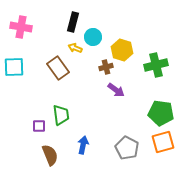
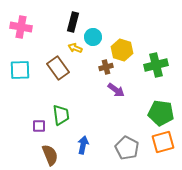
cyan square: moved 6 px right, 3 px down
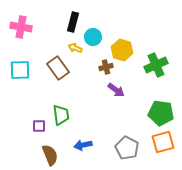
green cross: rotated 10 degrees counterclockwise
blue arrow: rotated 114 degrees counterclockwise
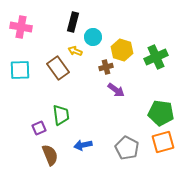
yellow arrow: moved 3 px down
green cross: moved 8 px up
purple square: moved 2 px down; rotated 24 degrees counterclockwise
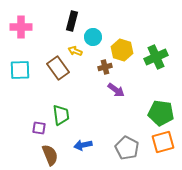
black rectangle: moved 1 px left, 1 px up
pink cross: rotated 10 degrees counterclockwise
brown cross: moved 1 px left
purple square: rotated 32 degrees clockwise
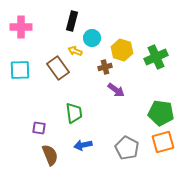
cyan circle: moved 1 px left, 1 px down
green trapezoid: moved 13 px right, 2 px up
